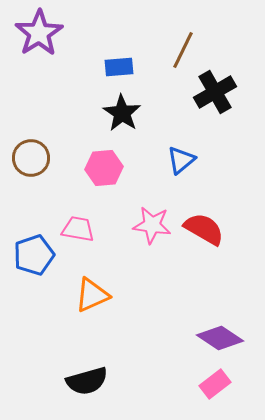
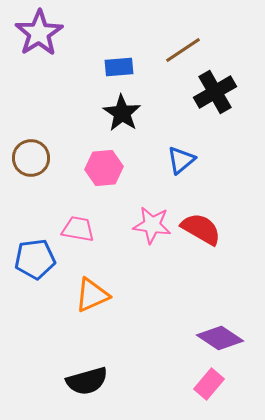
brown line: rotated 30 degrees clockwise
red semicircle: moved 3 px left
blue pentagon: moved 1 px right, 4 px down; rotated 12 degrees clockwise
pink rectangle: moved 6 px left; rotated 12 degrees counterclockwise
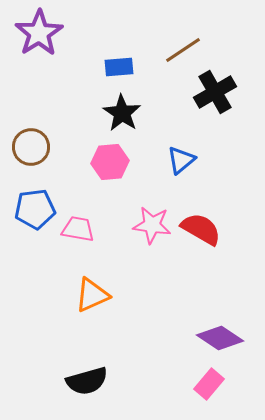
brown circle: moved 11 px up
pink hexagon: moved 6 px right, 6 px up
blue pentagon: moved 50 px up
